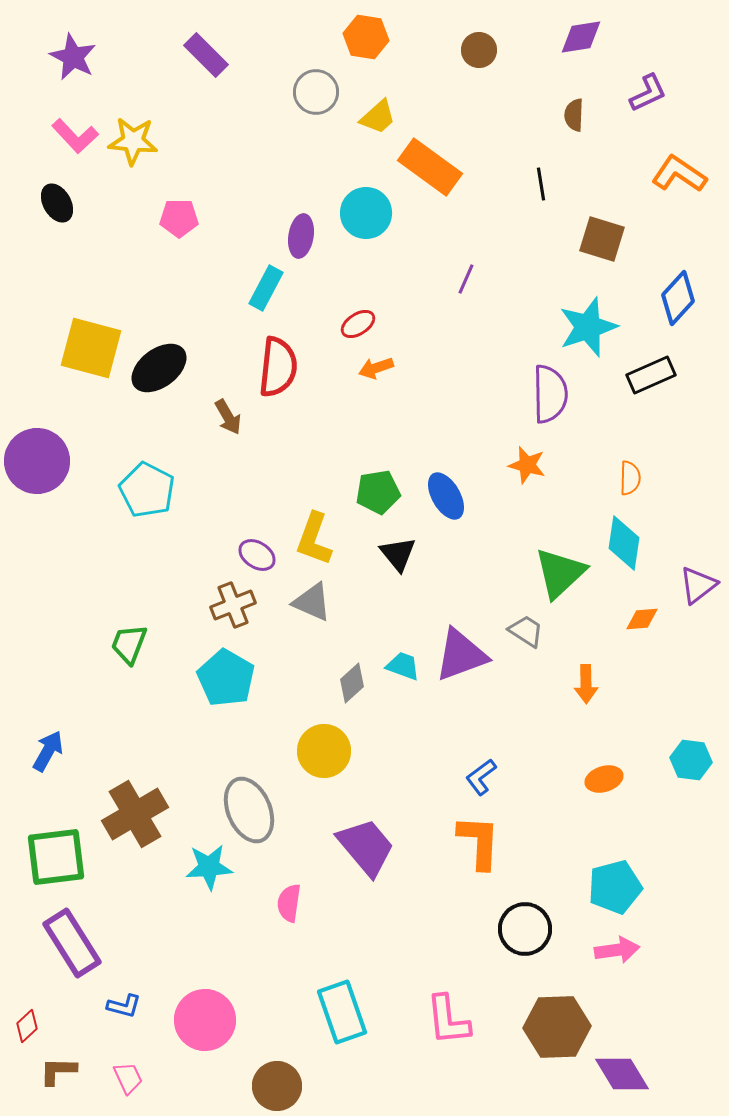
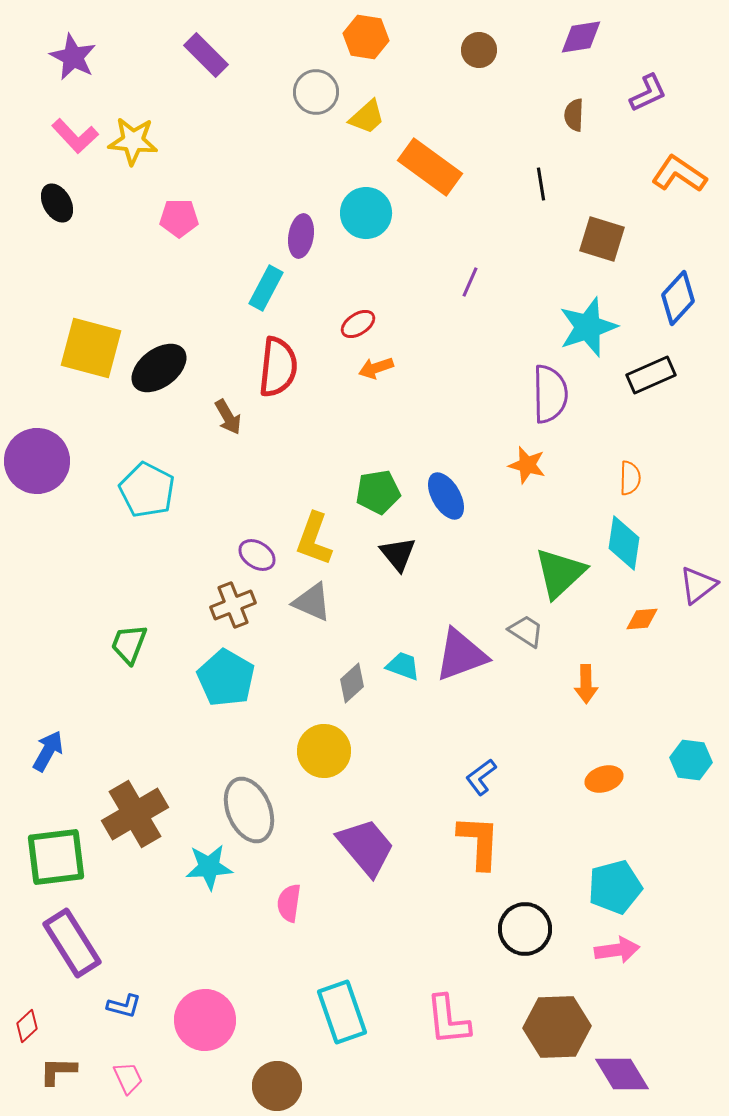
yellow trapezoid at (378, 117): moved 11 px left
purple line at (466, 279): moved 4 px right, 3 px down
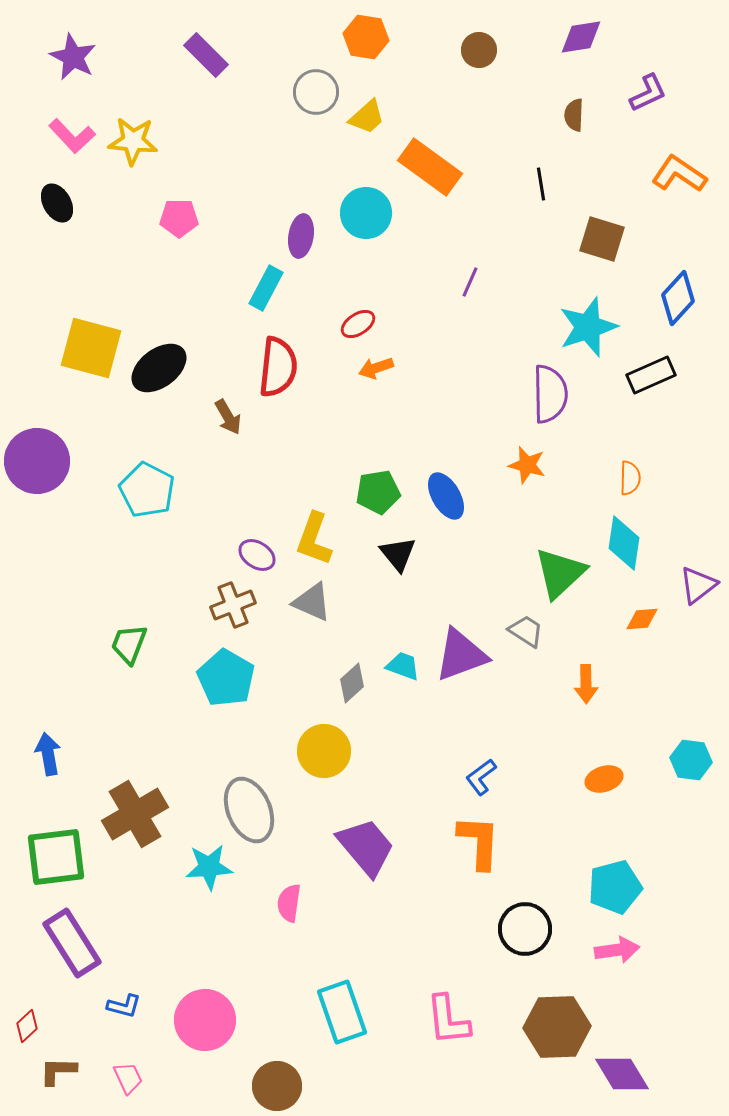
pink L-shape at (75, 136): moved 3 px left
blue arrow at (48, 751): moved 3 px down; rotated 39 degrees counterclockwise
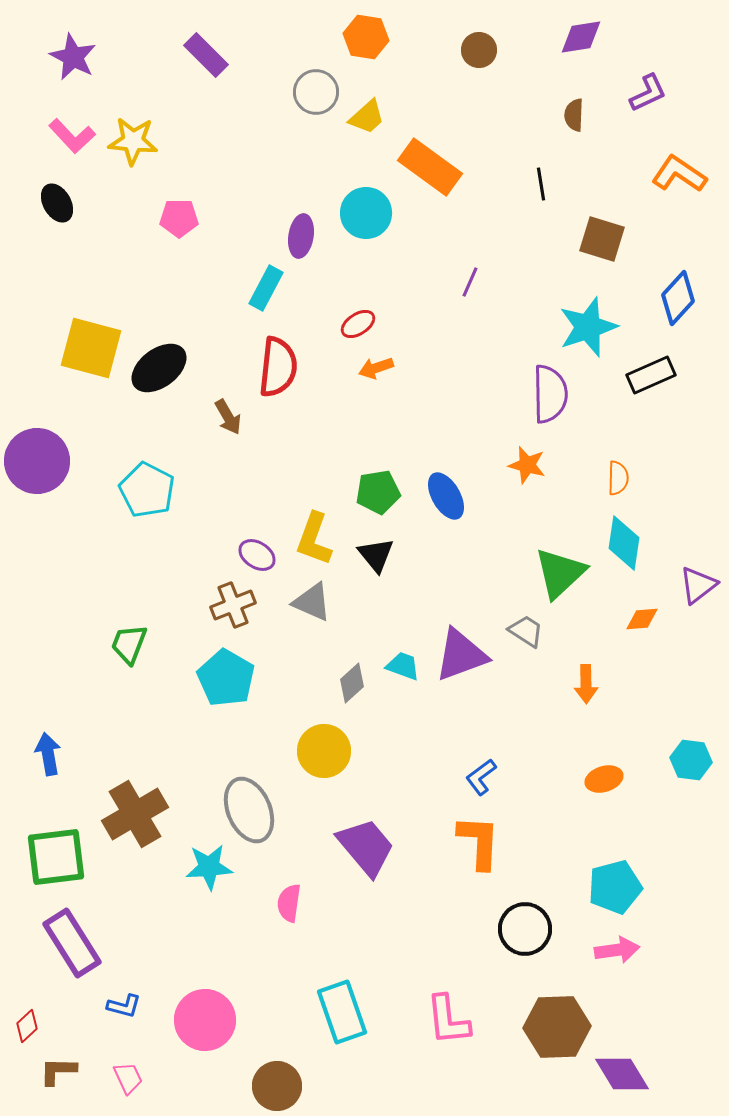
orange semicircle at (630, 478): moved 12 px left
black triangle at (398, 554): moved 22 px left, 1 px down
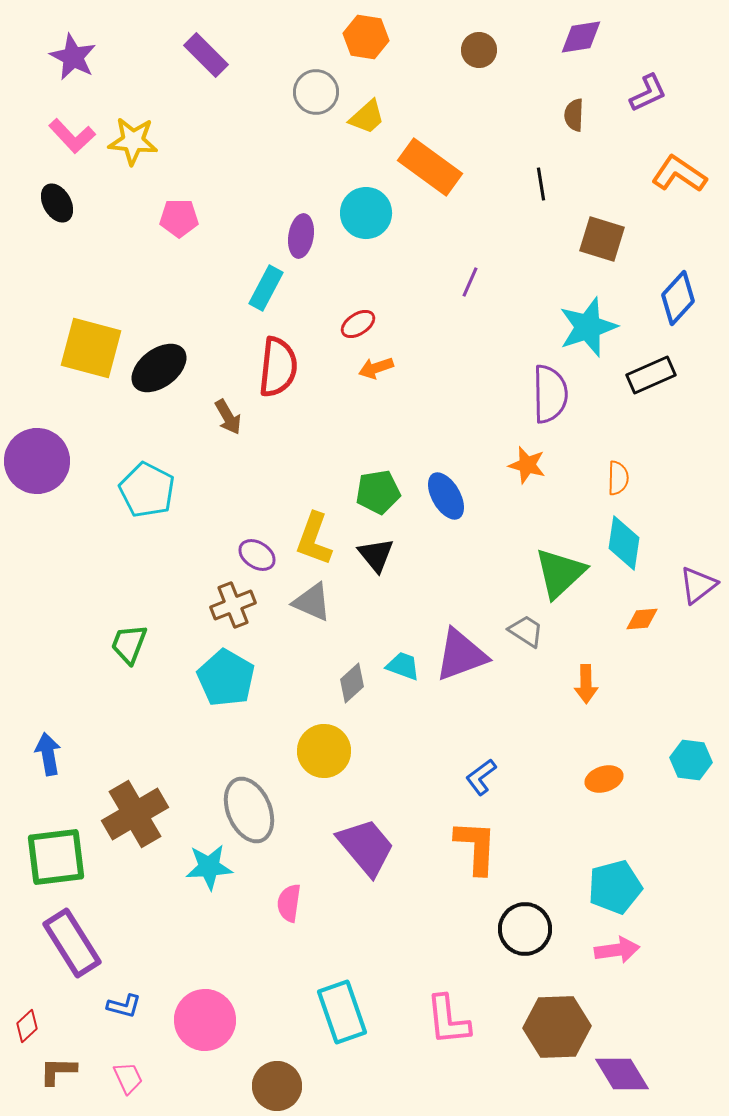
orange L-shape at (479, 842): moved 3 px left, 5 px down
